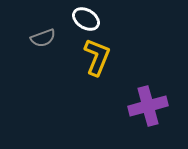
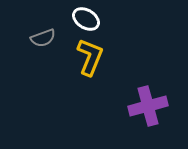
yellow L-shape: moved 7 px left
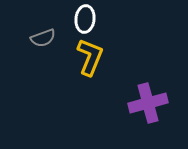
white ellipse: moved 1 px left; rotated 64 degrees clockwise
purple cross: moved 3 px up
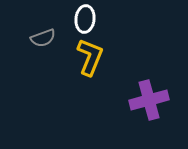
purple cross: moved 1 px right, 3 px up
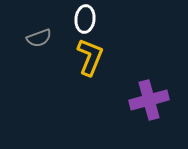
gray semicircle: moved 4 px left
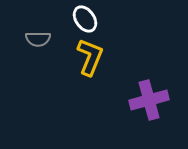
white ellipse: rotated 40 degrees counterclockwise
gray semicircle: moved 1 px left, 1 px down; rotated 20 degrees clockwise
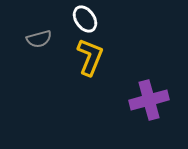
gray semicircle: moved 1 px right; rotated 15 degrees counterclockwise
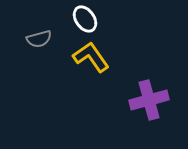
yellow L-shape: moved 1 px right; rotated 57 degrees counterclockwise
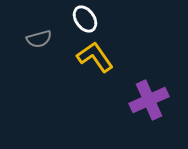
yellow L-shape: moved 4 px right
purple cross: rotated 9 degrees counterclockwise
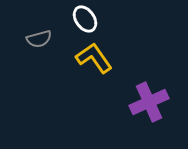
yellow L-shape: moved 1 px left, 1 px down
purple cross: moved 2 px down
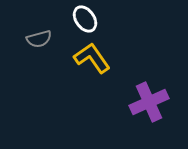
yellow L-shape: moved 2 px left
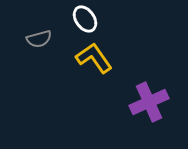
yellow L-shape: moved 2 px right
